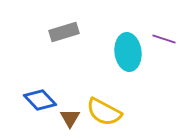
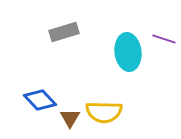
yellow semicircle: rotated 27 degrees counterclockwise
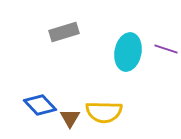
purple line: moved 2 px right, 10 px down
cyan ellipse: rotated 18 degrees clockwise
blue diamond: moved 5 px down
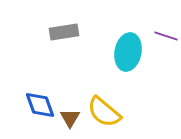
gray rectangle: rotated 8 degrees clockwise
purple line: moved 13 px up
blue diamond: rotated 24 degrees clockwise
yellow semicircle: rotated 39 degrees clockwise
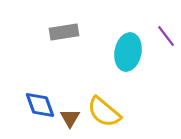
purple line: rotated 35 degrees clockwise
